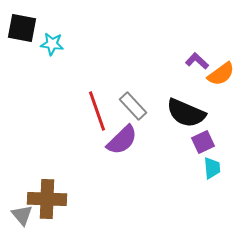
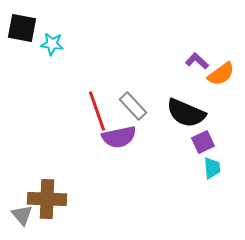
purple semicircle: moved 3 px left, 3 px up; rotated 32 degrees clockwise
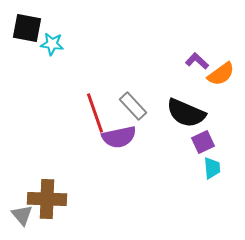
black square: moved 5 px right
red line: moved 2 px left, 2 px down
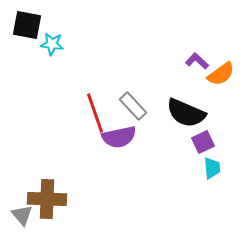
black square: moved 3 px up
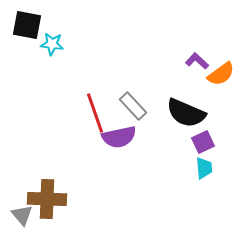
cyan trapezoid: moved 8 px left
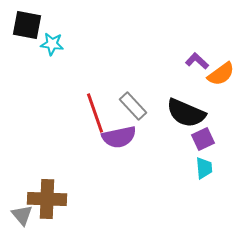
purple square: moved 3 px up
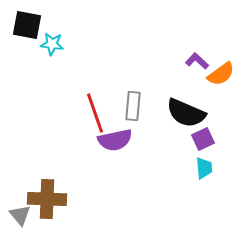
gray rectangle: rotated 48 degrees clockwise
purple semicircle: moved 4 px left, 3 px down
gray triangle: moved 2 px left
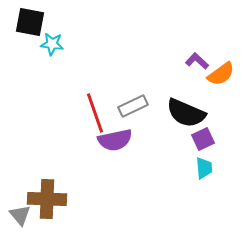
black square: moved 3 px right, 3 px up
gray rectangle: rotated 60 degrees clockwise
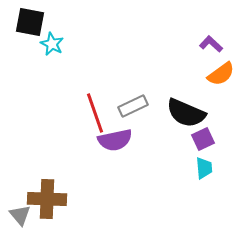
cyan star: rotated 20 degrees clockwise
purple L-shape: moved 14 px right, 17 px up
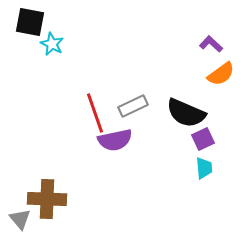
gray triangle: moved 4 px down
